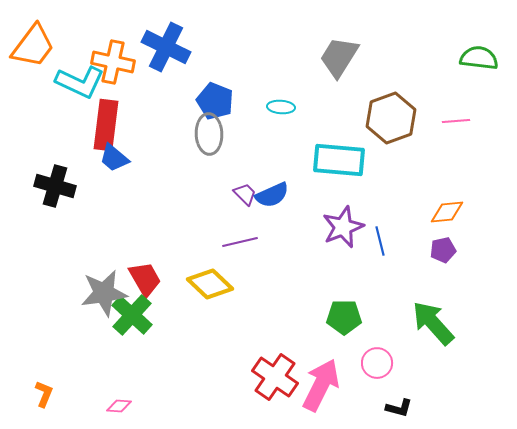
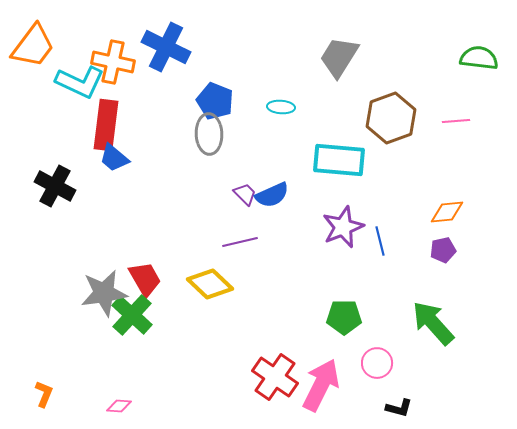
black cross: rotated 12 degrees clockwise
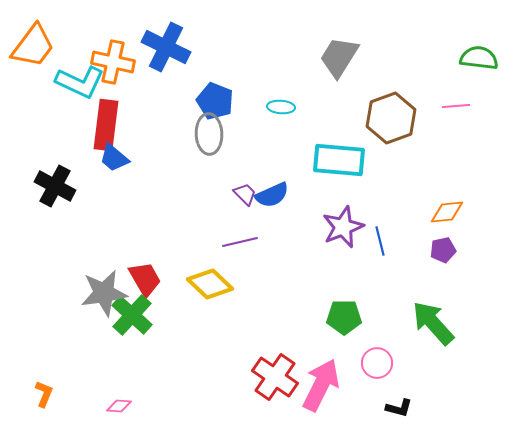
pink line: moved 15 px up
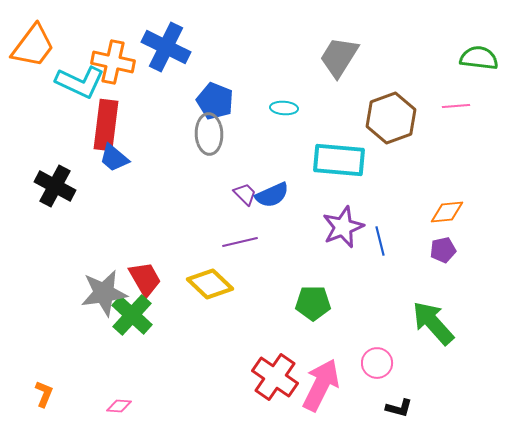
cyan ellipse: moved 3 px right, 1 px down
green pentagon: moved 31 px left, 14 px up
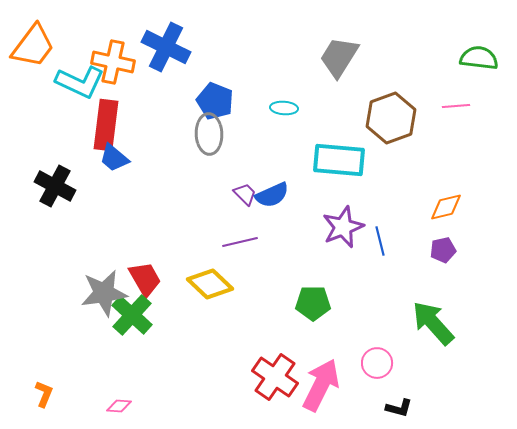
orange diamond: moved 1 px left, 5 px up; rotated 8 degrees counterclockwise
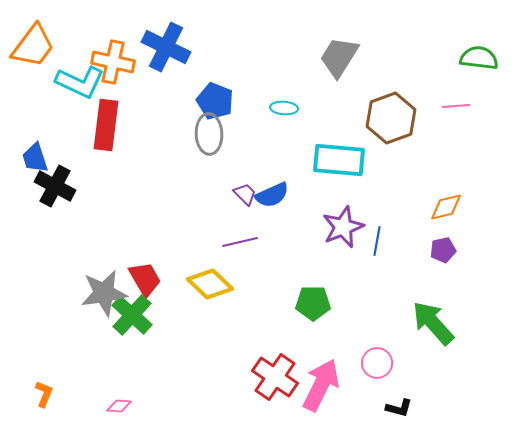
blue trapezoid: moved 79 px left; rotated 32 degrees clockwise
blue line: moved 3 px left; rotated 24 degrees clockwise
